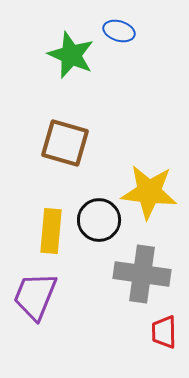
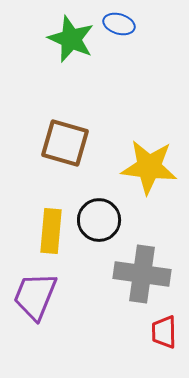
blue ellipse: moved 7 px up
green star: moved 16 px up
yellow star: moved 25 px up
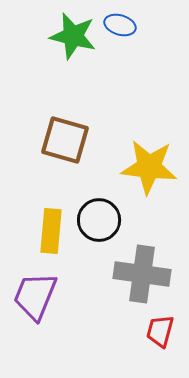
blue ellipse: moved 1 px right, 1 px down
green star: moved 2 px right, 3 px up; rotated 9 degrees counterclockwise
brown square: moved 3 px up
red trapezoid: moved 4 px left, 1 px up; rotated 16 degrees clockwise
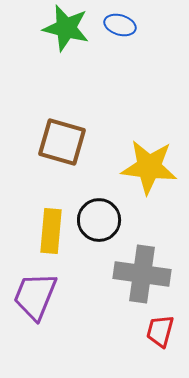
green star: moved 7 px left, 8 px up
brown square: moved 3 px left, 2 px down
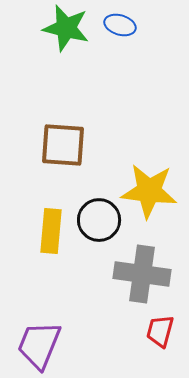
brown square: moved 1 px right, 3 px down; rotated 12 degrees counterclockwise
yellow star: moved 24 px down
purple trapezoid: moved 4 px right, 49 px down
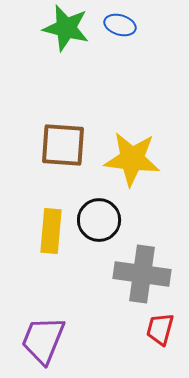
yellow star: moved 17 px left, 32 px up
red trapezoid: moved 2 px up
purple trapezoid: moved 4 px right, 5 px up
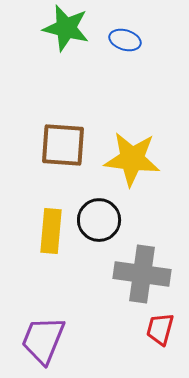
blue ellipse: moved 5 px right, 15 px down
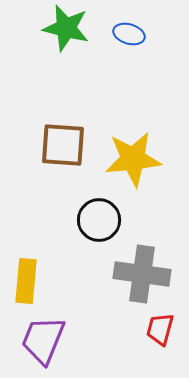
blue ellipse: moved 4 px right, 6 px up
yellow star: moved 1 px right; rotated 12 degrees counterclockwise
yellow rectangle: moved 25 px left, 50 px down
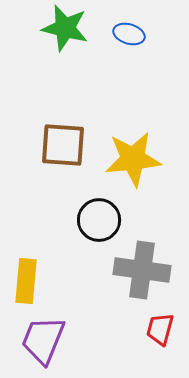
green star: moved 1 px left
gray cross: moved 4 px up
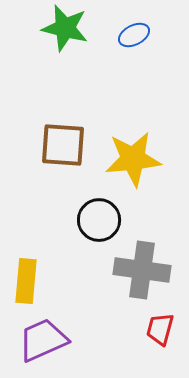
blue ellipse: moved 5 px right, 1 px down; rotated 44 degrees counterclockwise
purple trapezoid: rotated 44 degrees clockwise
